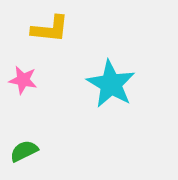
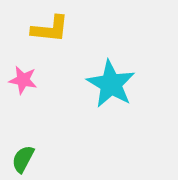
green semicircle: moved 1 px left, 8 px down; rotated 36 degrees counterclockwise
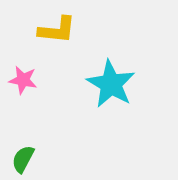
yellow L-shape: moved 7 px right, 1 px down
